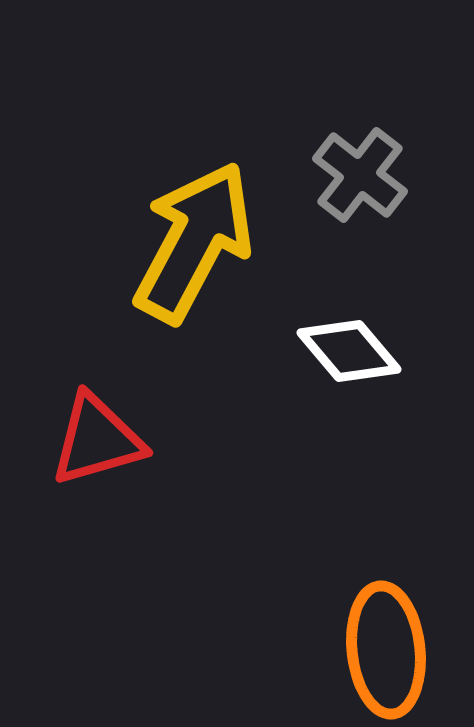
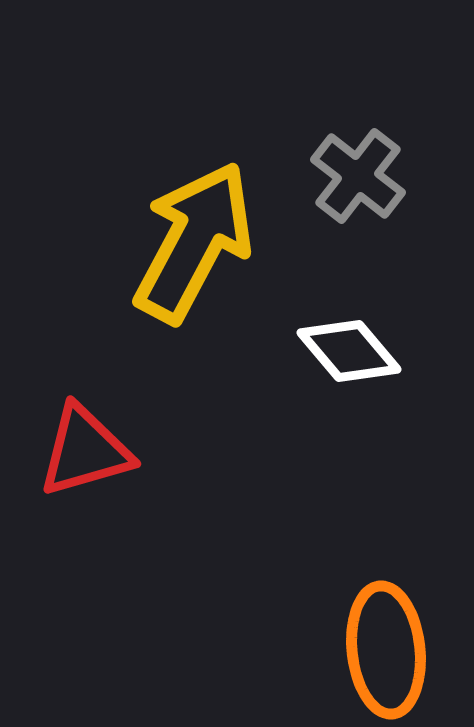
gray cross: moved 2 px left, 1 px down
red triangle: moved 12 px left, 11 px down
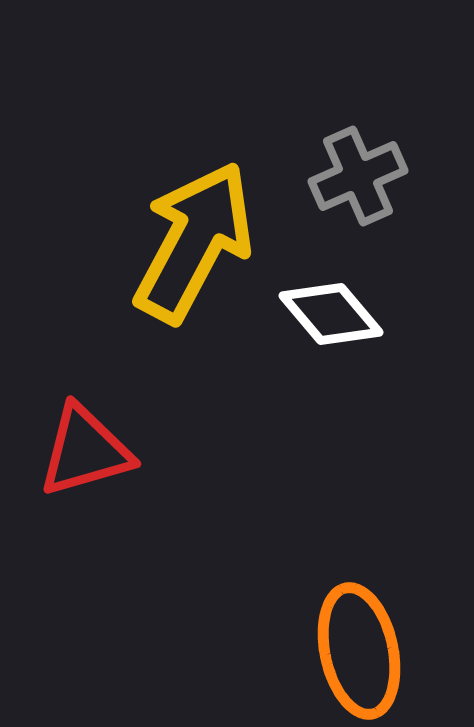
gray cross: rotated 28 degrees clockwise
white diamond: moved 18 px left, 37 px up
orange ellipse: moved 27 px left, 1 px down; rotated 6 degrees counterclockwise
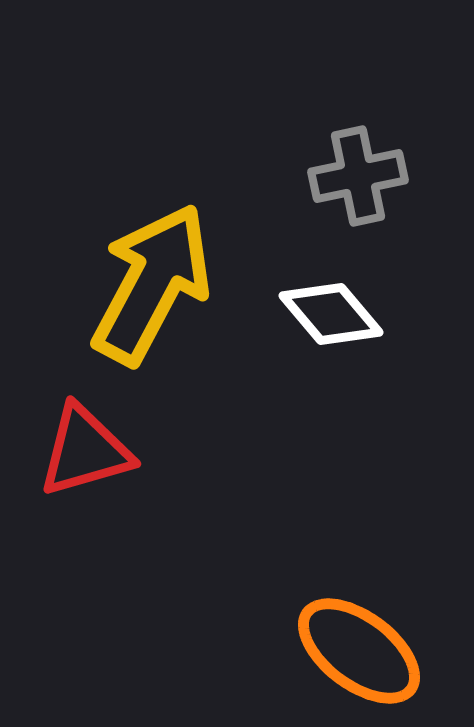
gray cross: rotated 12 degrees clockwise
yellow arrow: moved 42 px left, 42 px down
orange ellipse: rotated 41 degrees counterclockwise
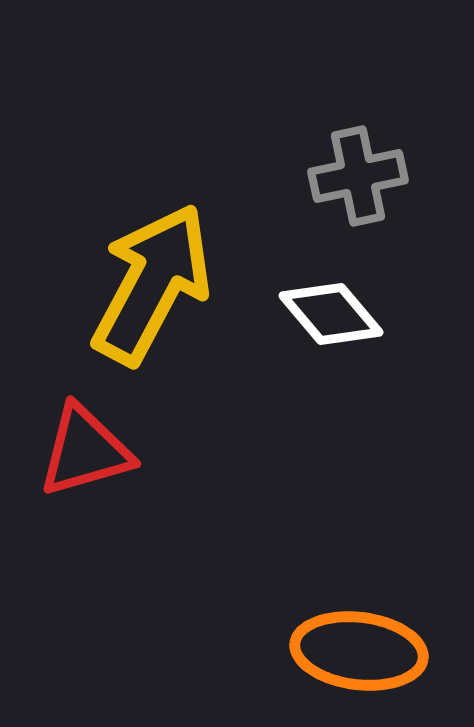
orange ellipse: rotated 30 degrees counterclockwise
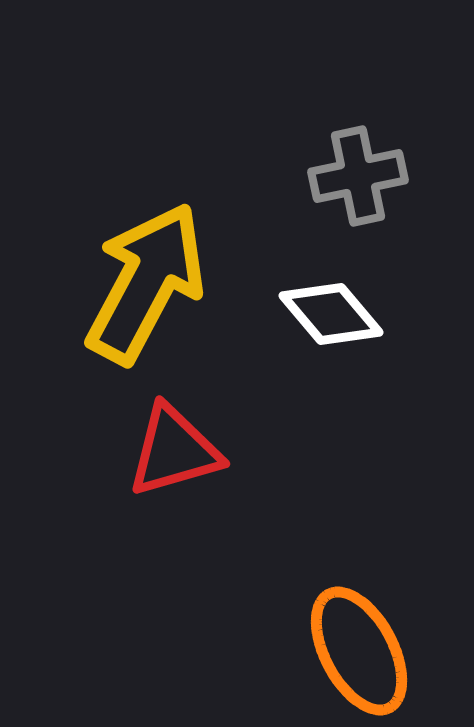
yellow arrow: moved 6 px left, 1 px up
red triangle: moved 89 px right
orange ellipse: rotated 55 degrees clockwise
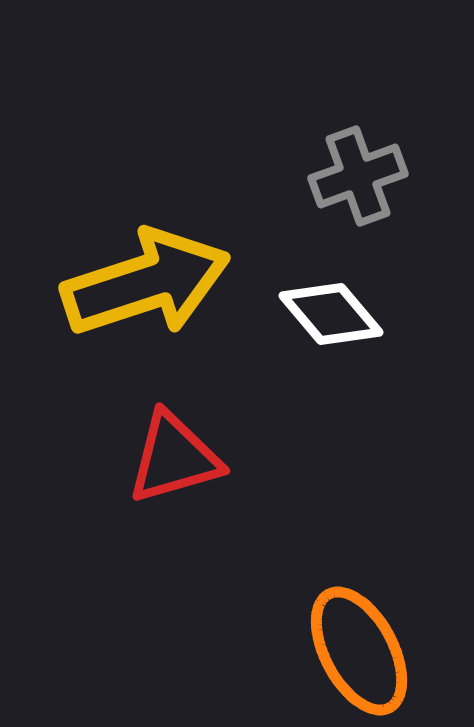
gray cross: rotated 8 degrees counterclockwise
yellow arrow: rotated 44 degrees clockwise
red triangle: moved 7 px down
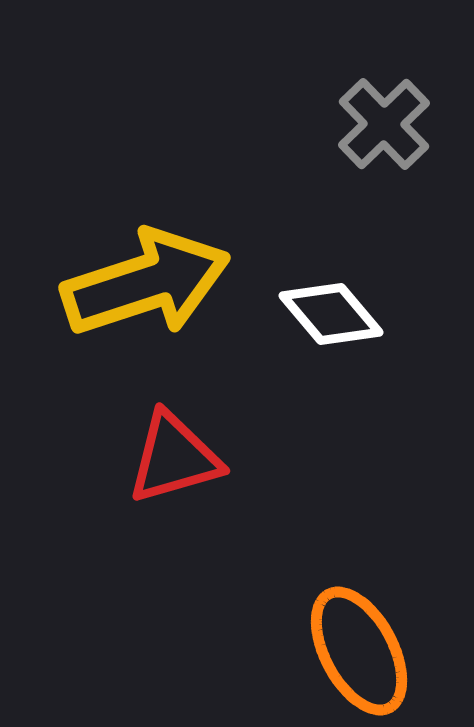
gray cross: moved 26 px right, 52 px up; rotated 24 degrees counterclockwise
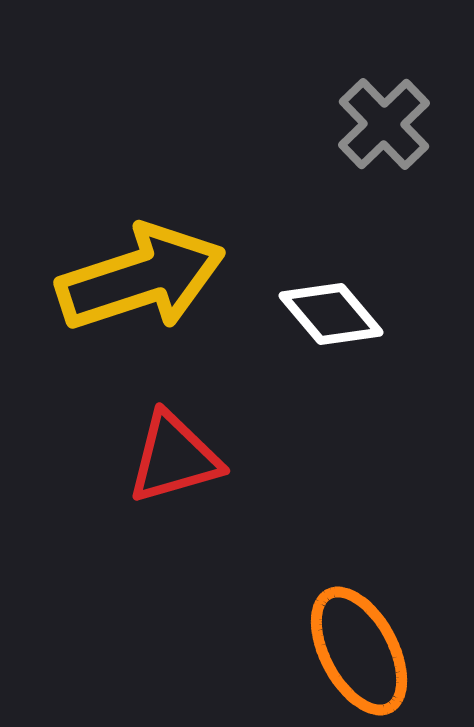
yellow arrow: moved 5 px left, 5 px up
